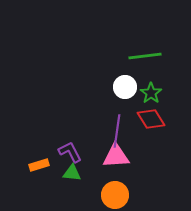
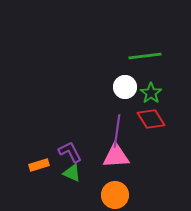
green triangle: rotated 18 degrees clockwise
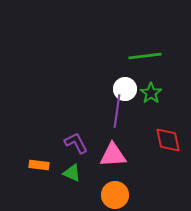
white circle: moved 2 px down
red diamond: moved 17 px right, 21 px down; rotated 20 degrees clockwise
purple line: moved 20 px up
purple L-shape: moved 6 px right, 9 px up
pink triangle: moved 3 px left, 1 px up
orange rectangle: rotated 24 degrees clockwise
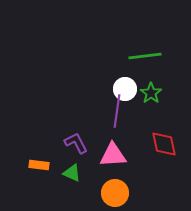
red diamond: moved 4 px left, 4 px down
orange circle: moved 2 px up
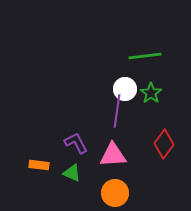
red diamond: rotated 48 degrees clockwise
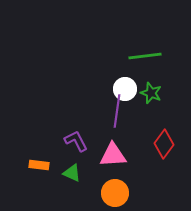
green star: rotated 15 degrees counterclockwise
purple L-shape: moved 2 px up
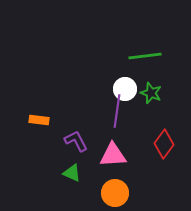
orange rectangle: moved 45 px up
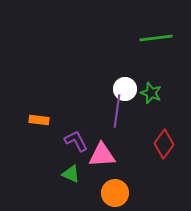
green line: moved 11 px right, 18 px up
pink triangle: moved 11 px left
green triangle: moved 1 px left, 1 px down
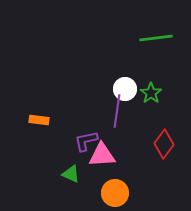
green star: rotated 15 degrees clockwise
purple L-shape: moved 10 px right; rotated 75 degrees counterclockwise
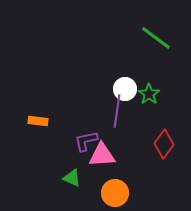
green line: rotated 44 degrees clockwise
green star: moved 2 px left, 1 px down
orange rectangle: moved 1 px left, 1 px down
green triangle: moved 1 px right, 4 px down
